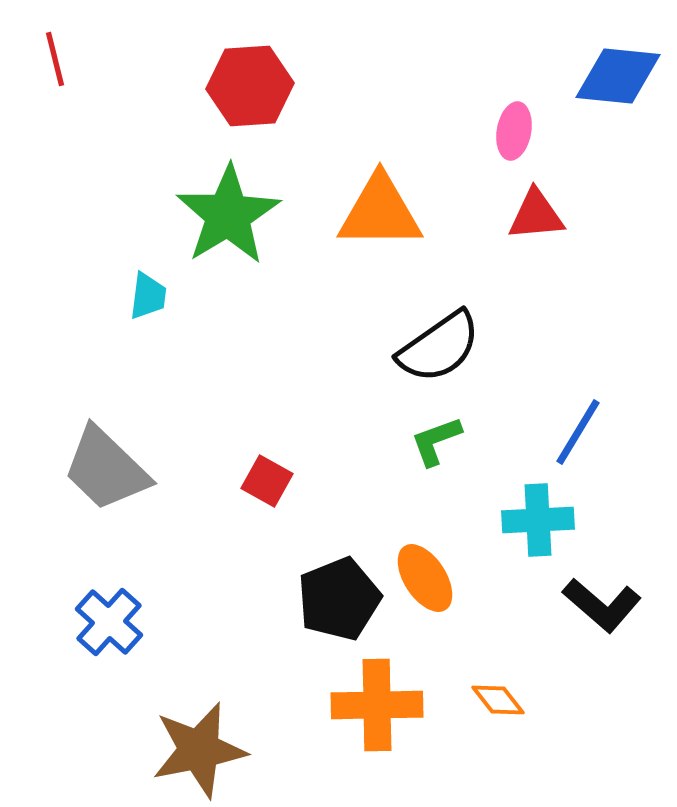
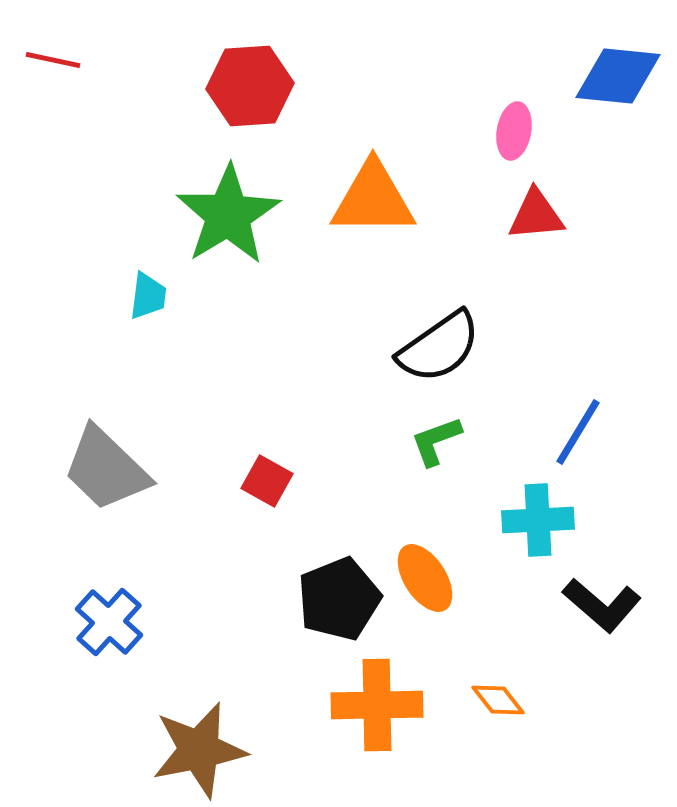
red line: moved 2 px left, 1 px down; rotated 64 degrees counterclockwise
orange triangle: moved 7 px left, 13 px up
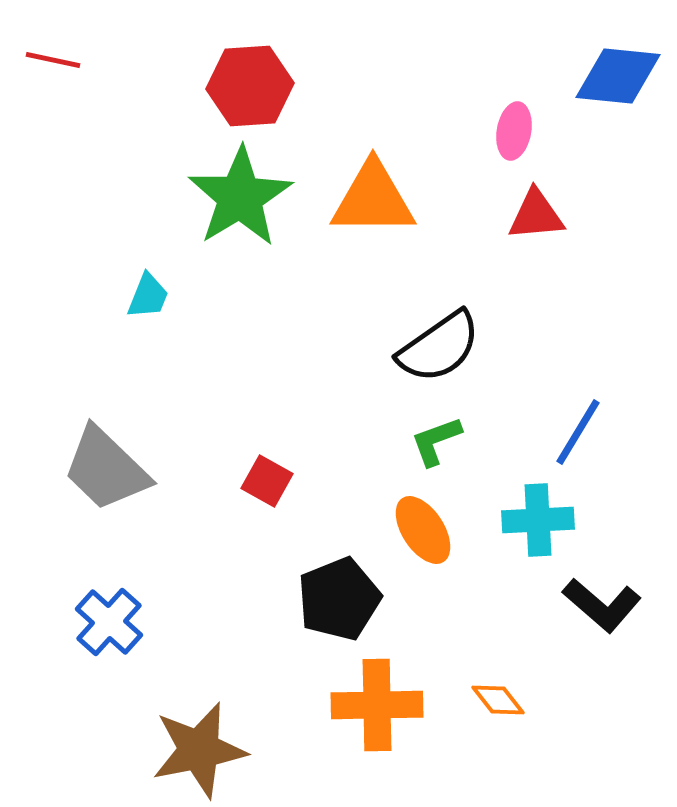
green star: moved 12 px right, 18 px up
cyan trapezoid: rotated 15 degrees clockwise
orange ellipse: moved 2 px left, 48 px up
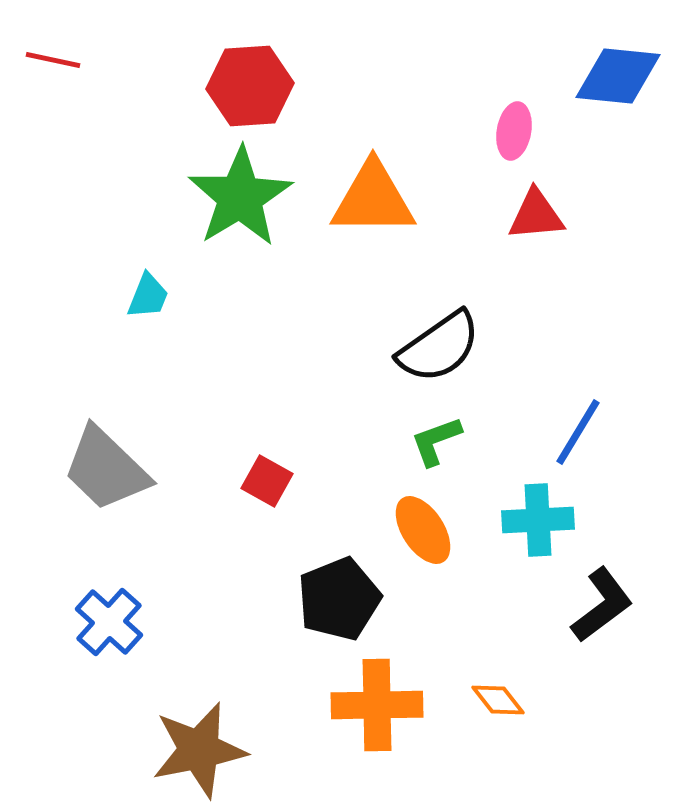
black L-shape: rotated 78 degrees counterclockwise
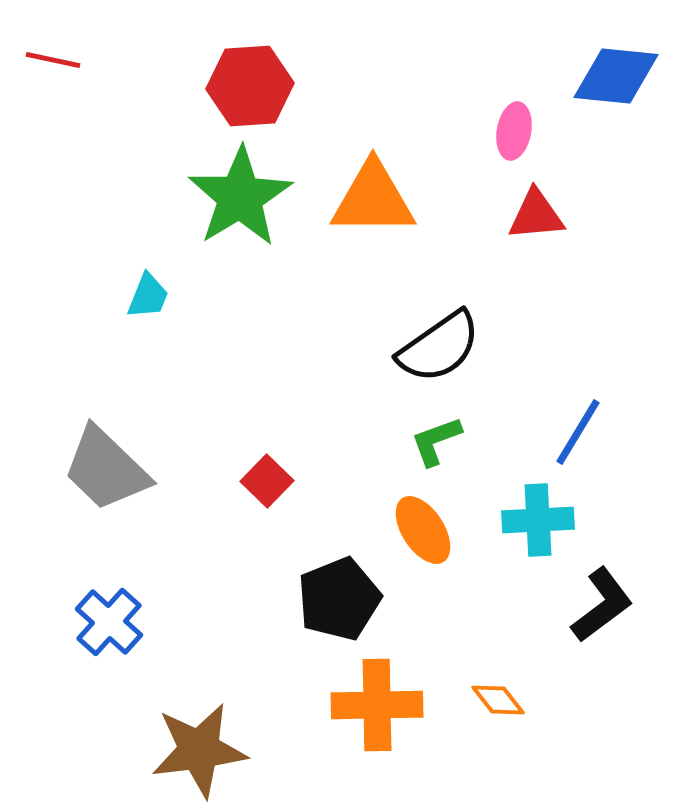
blue diamond: moved 2 px left
red square: rotated 15 degrees clockwise
brown star: rotated 4 degrees clockwise
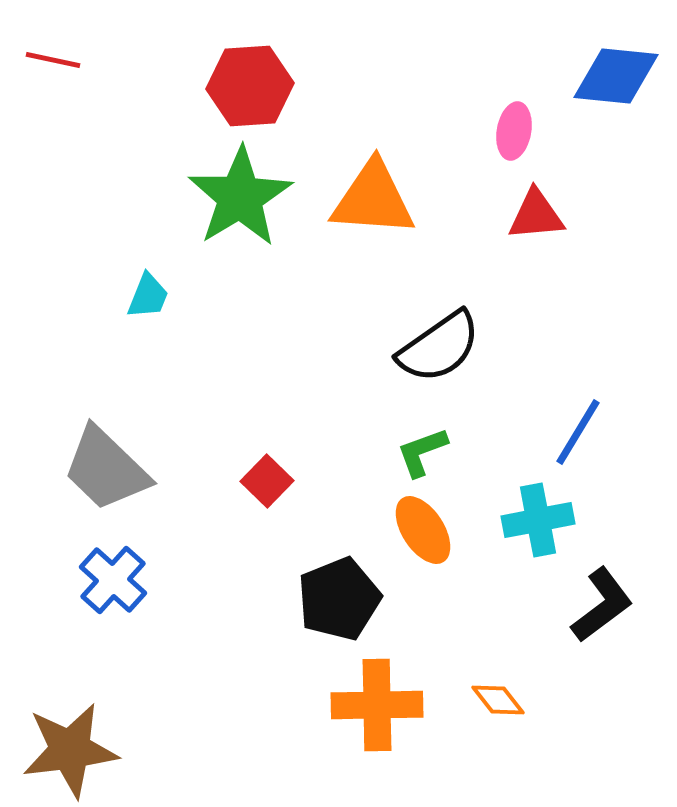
orange triangle: rotated 4 degrees clockwise
green L-shape: moved 14 px left, 11 px down
cyan cross: rotated 8 degrees counterclockwise
blue cross: moved 4 px right, 42 px up
brown star: moved 129 px left
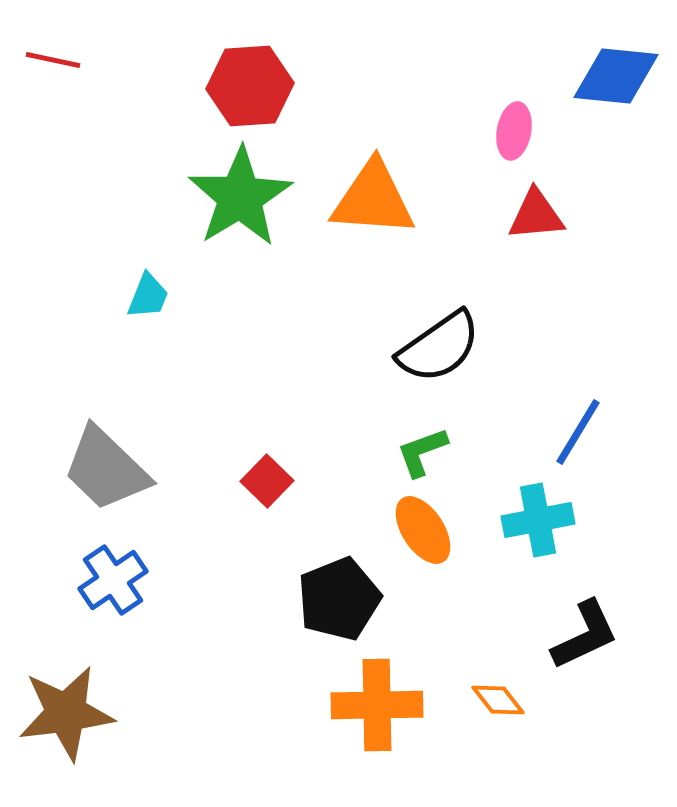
blue cross: rotated 14 degrees clockwise
black L-shape: moved 17 px left, 30 px down; rotated 12 degrees clockwise
brown star: moved 4 px left, 37 px up
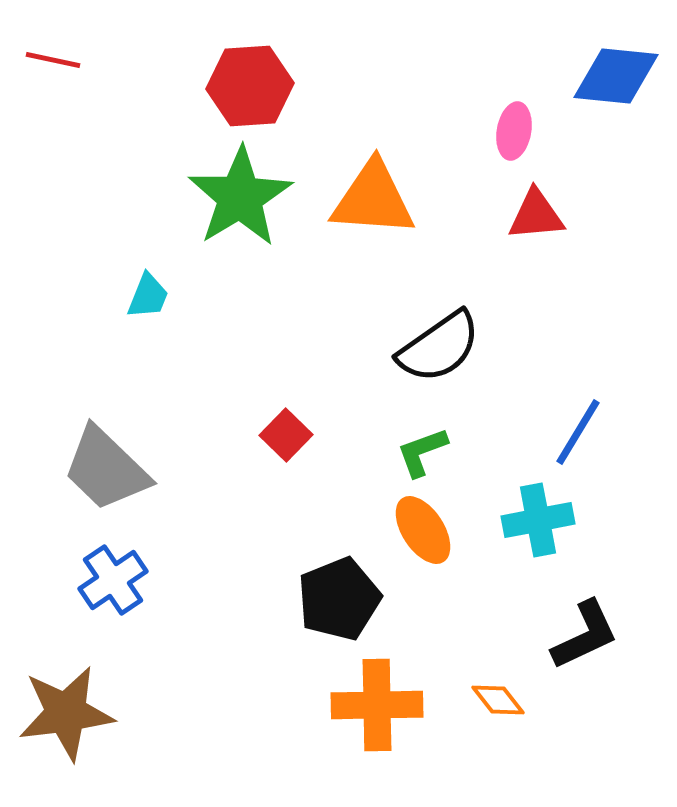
red square: moved 19 px right, 46 px up
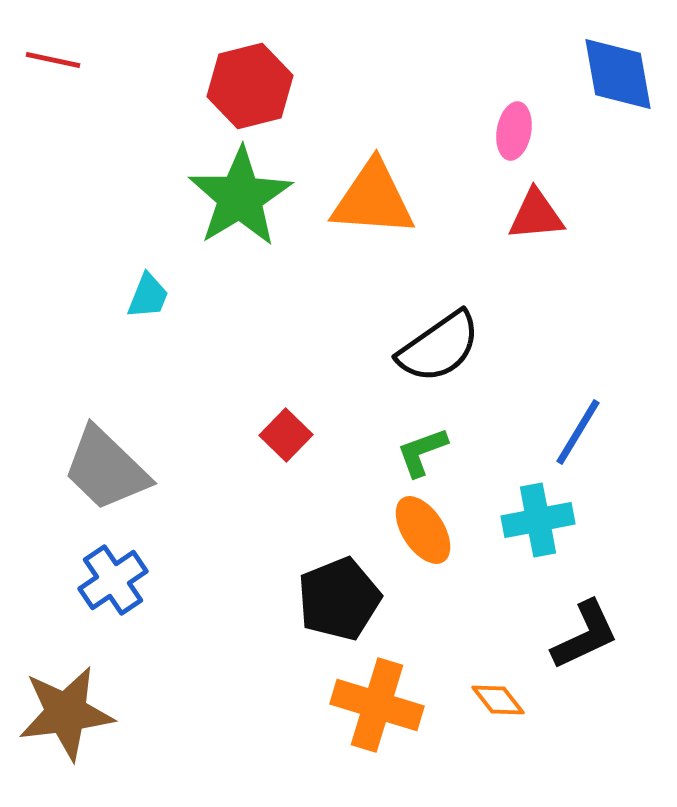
blue diamond: moved 2 px right, 2 px up; rotated 74 degrees clockwise
red hexagon: rotated 10 degrees counterclockwise
orange cross: rotated 18 degrees clockwise
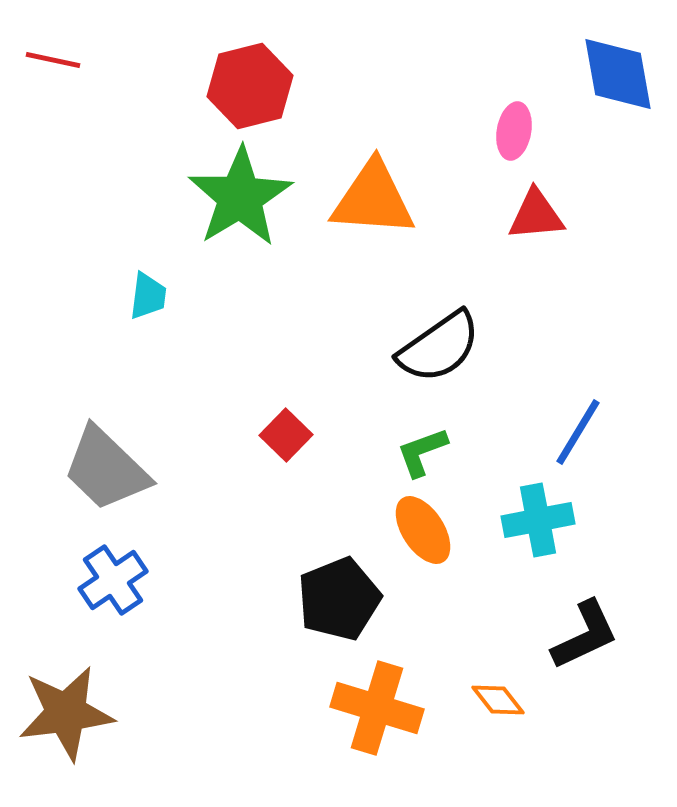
cyan trapezoid: rotated 15 degrees counterclockwise
orange cross: moved 3 px down
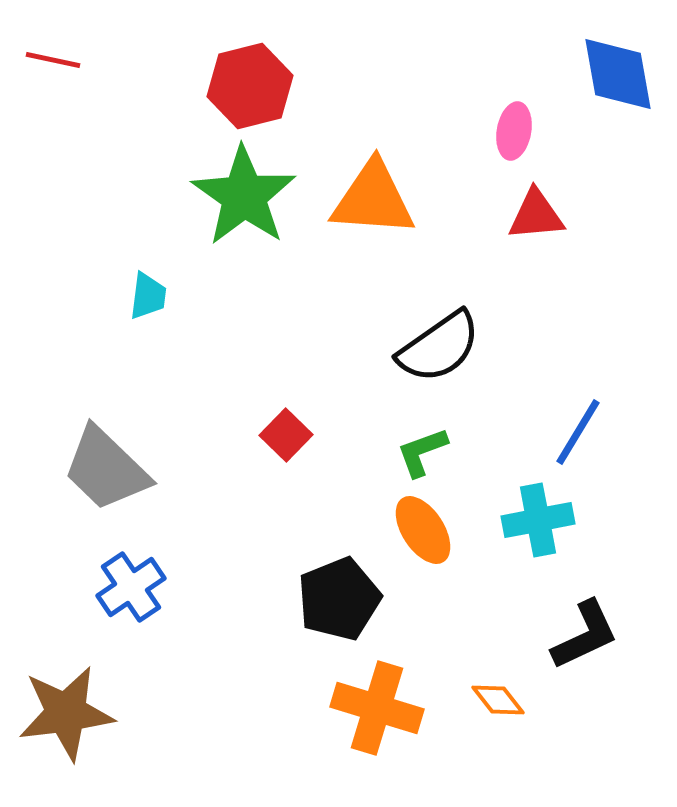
green star: moved 4 px right, 1 px up; rotated 6 degrees counterclockwise
blue cross: moved 18 px right, 7 px down
